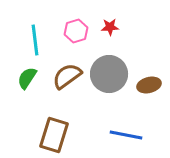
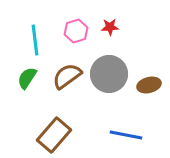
brown rectangle: rotated 24 degrees clockwise
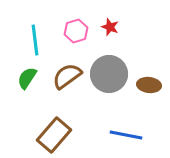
red star: rotated 24 degrees clockwise
brown ellipse: rotated 20 degrees clockwise
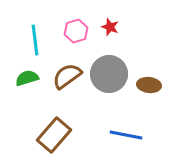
green semicircle: rotated 40 degrees clockwise
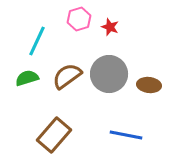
pink hexagon: moved 3 px right, 12 px up
cyan line: moved 2 px right, 1 px down; rotated 32 degrees clockwise
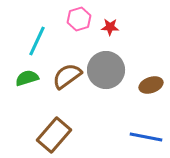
red star: rotated 18 degrees counterclockwise
gray circle: moved 3 px left, 4 px up
brown ellipse: moved 2 px right; rotated 25 degrees counterclockwise
blue line: moved 20 px right, 2 px down
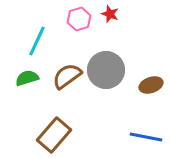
red star: moved 13 px up; rotated 18 degrees clockwise
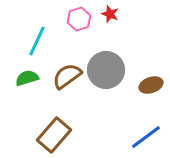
blue line: rotated 48 degrees counterclockwise
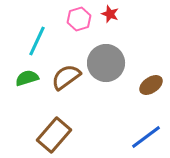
gray circle: moved 7 px up
brown semicircle: moved 1 px left, 1 px down
brown ellipse: rotated 15 degrees counterclockwise
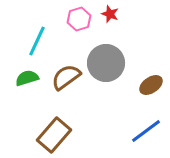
blue line: moved 6 px up
